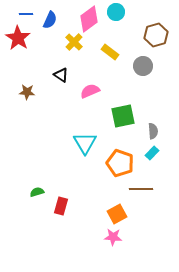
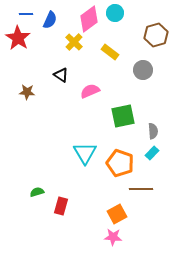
cyan circle: moved 1 px left, 1 px down
gray circle: moved 4 px down
cyan triangle: moved 10 px down
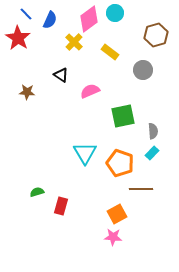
blue line: rotated 48 degrees clockwise
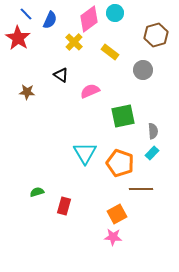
red rectangle: moved 3 px right
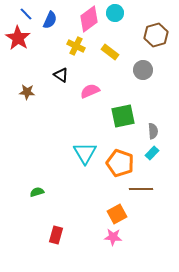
yellow cross: moved 2 px right, 4 px down; rotated 18 degrees counterclockwise
red rectangle: moved 8 px left, 29 px down
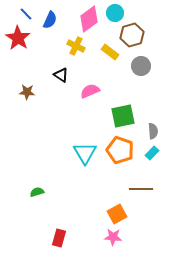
brown hexagon: moved 24 px left
gray circle: moved 2 px left, 4 px up
orange pentagon: moved 13 px up
red rectangle: moved 3 px right, 3 px down
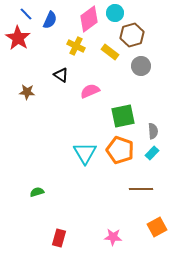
orange square: moved 40 px right, 13 px down
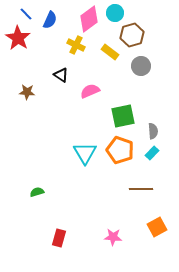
yellow cross: moved 1 px up
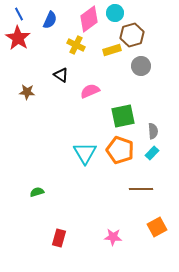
blue line: moved 7 px left; rotated 16 degrees clockwise
yellow rectangle: moved 2 px right, 2 px up; rotated 54 degrees counterclockwise
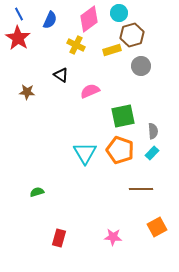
cyan circle: moved 4 px right
